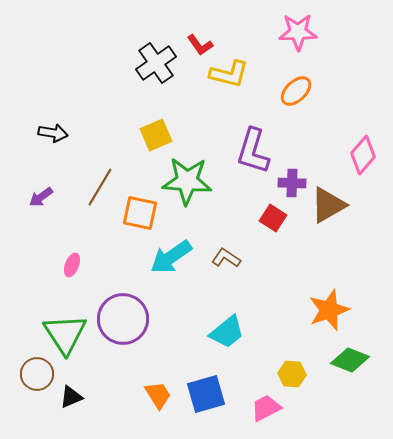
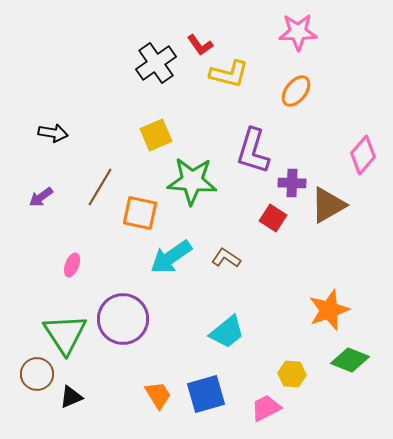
orange ellipse: rotated 8 degrees counterclockwise
green star: moved 5 px right
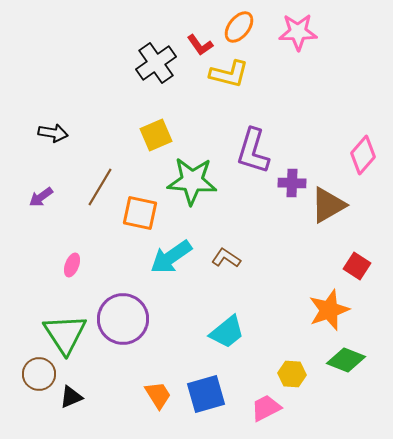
orange ellipse: moved 57 px left, 64 px up
red square: moved 84 px right, 48 px down
green diamond: moved 4 px left
brown circle: moved 2 px right
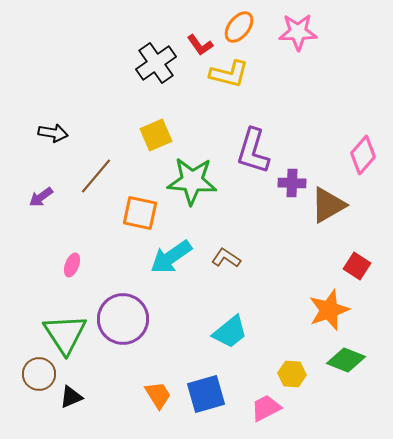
brown line: moved 4 px left, 11 px up; rotated 9 degrees clockwise
cyan trapezoid: moved 3 px right
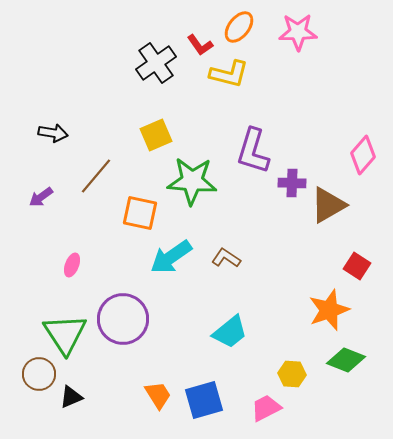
blue square: moved 2 px left, 6 px down
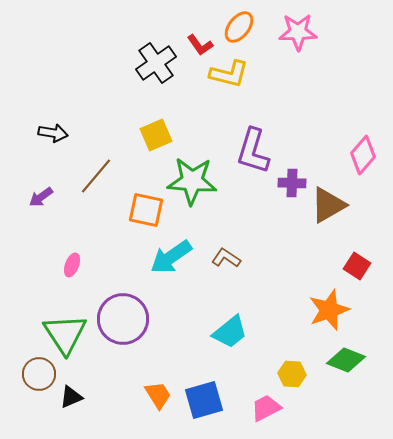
orange square: moved 6 px right, 3 px up
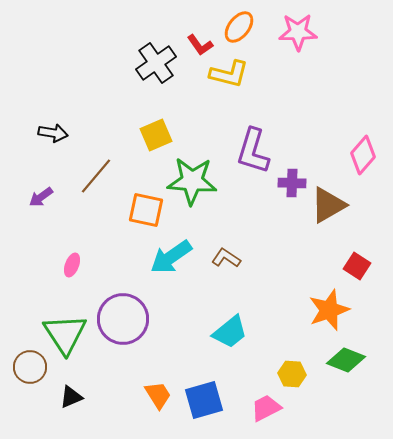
brown circle: moved 9 px left, 7 px up
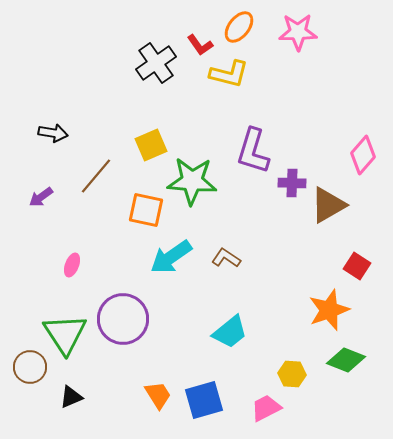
yellow square: moved 5 px left, 10 px down
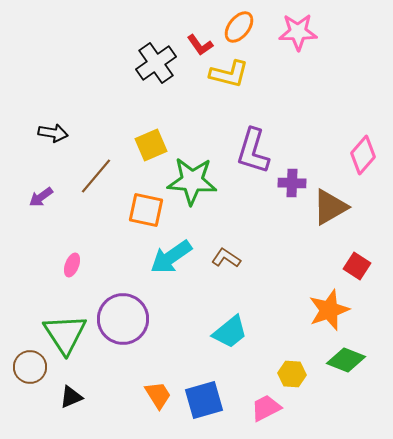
brown triangle: moved 2 px right, 2 px down
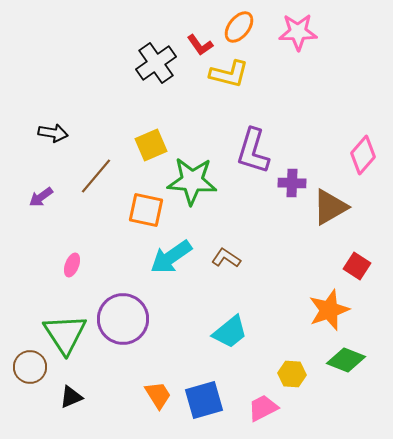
pink trapezoid: moved 3 px left
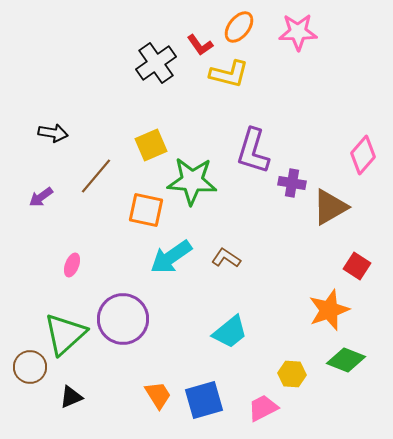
purple cross: rotated 8 degrees clockwise
green triangle: rotated 21 degrees clockwise
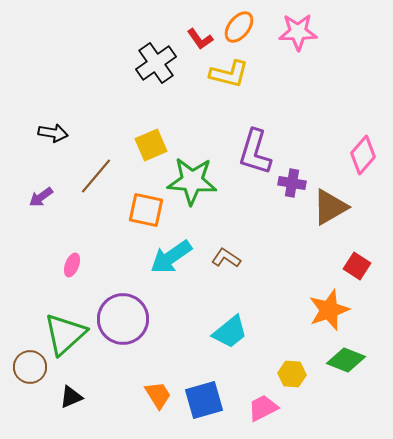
red L-shape: moved 6 px up
purple L-shape: moved 2 px right, 1 px down
